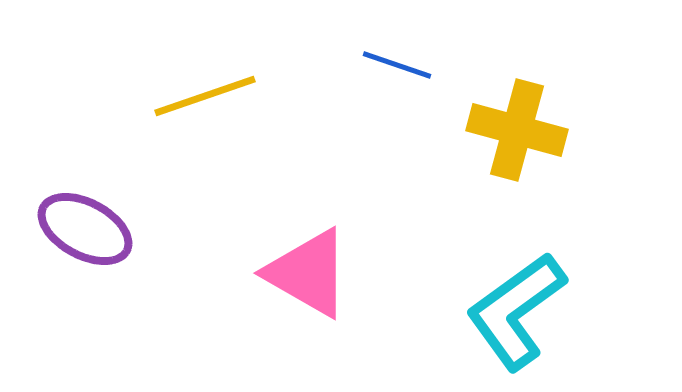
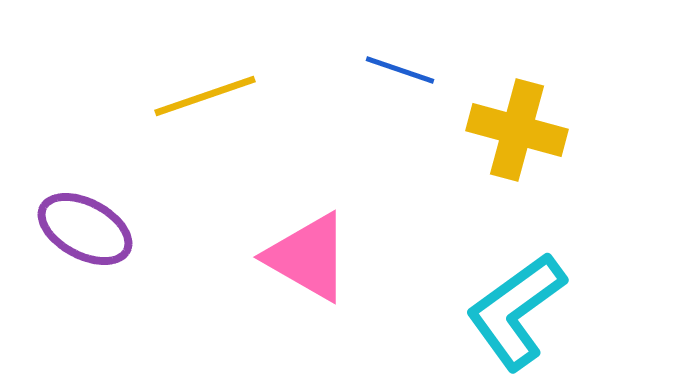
blue line: moved 3 px right, 5 px down
pink triangle: moved 16 px up
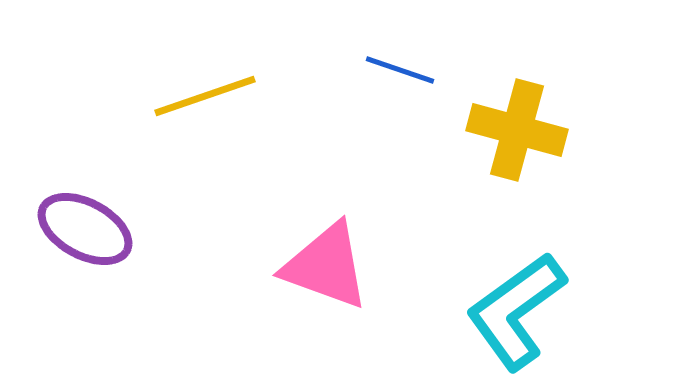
pink triangle: moved 18 px right, 9 px down; rotated 10 degrees counterclockwise
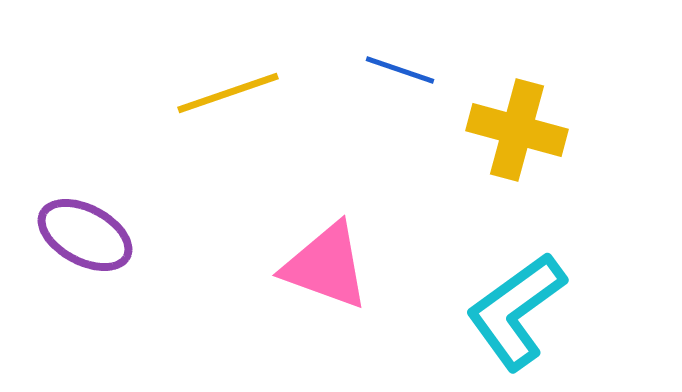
yellow line: moved 23 px right, 3 px up
purple ellipse: moved 6 px down
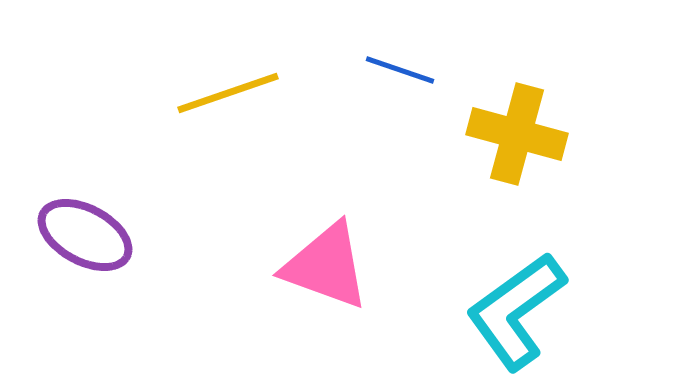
yellow cross: moved 4 px down
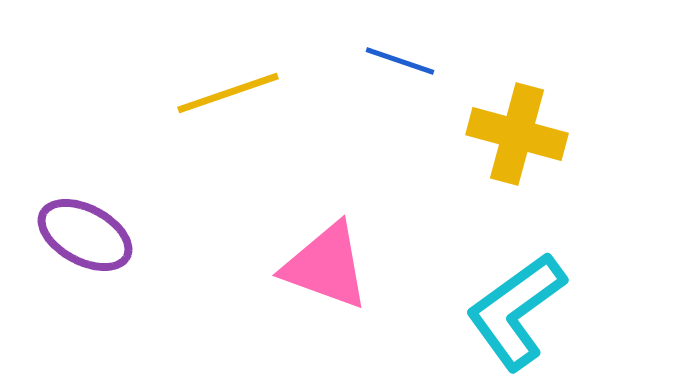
blue line: moved 9 px up
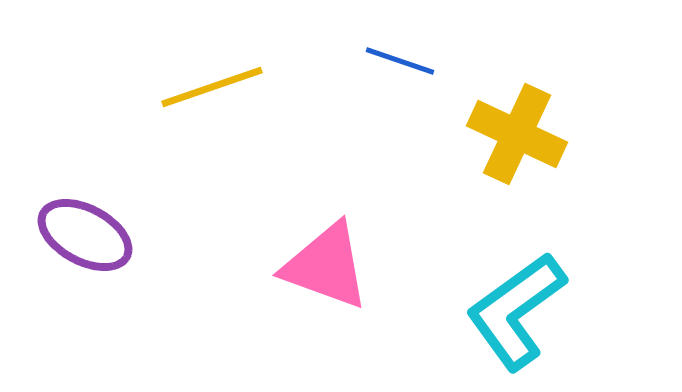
yellow line: moved 16 px left, 6 px up
yellow cross: rotated 10 degrees clockwise
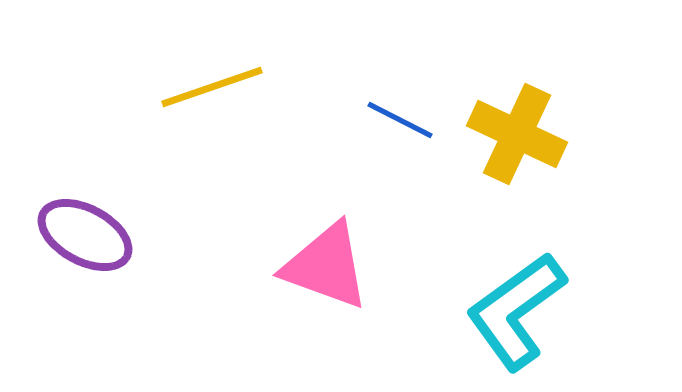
blue line: moved 59 px down; rotated 8 degrees clockwise
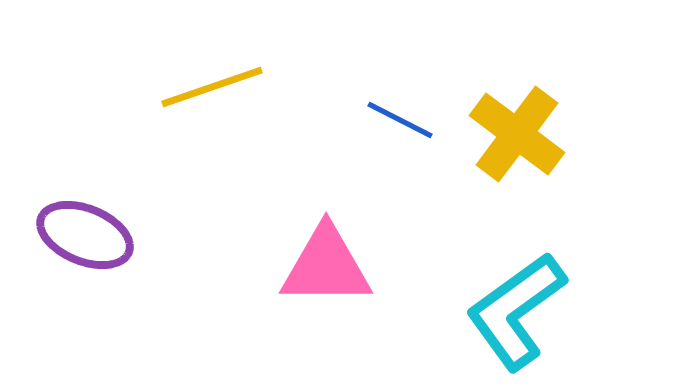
yellow cross: rotated 12 degrees clockwise
purple ellipse: rotated 6 degrees counterclockwise
pink triangle: rotated 20 degrees counterclockwise
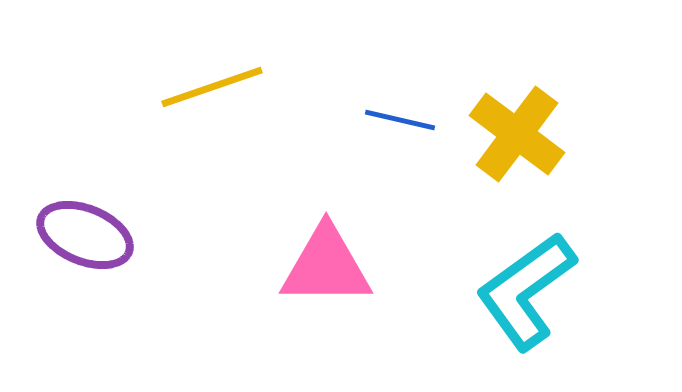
blue line: rotated 14 degrees counterclockwise
cyan L-shape: moved 10 px right, 20 px up
